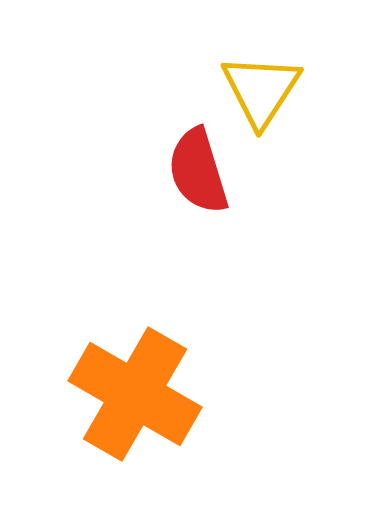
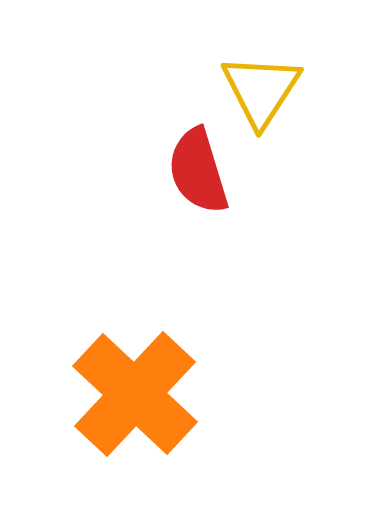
orange cross: rotated 13 degrees clockwise
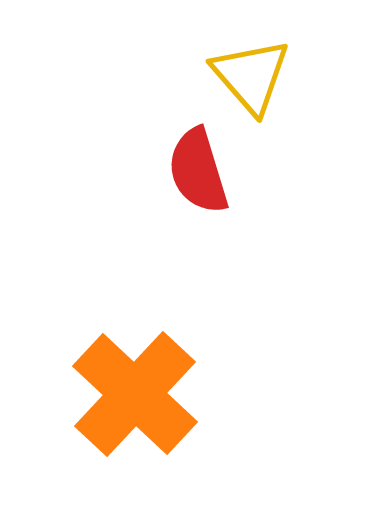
yellow triangle: moved 10 px left, 14 px up; rotated 14 degrees counterclockwise
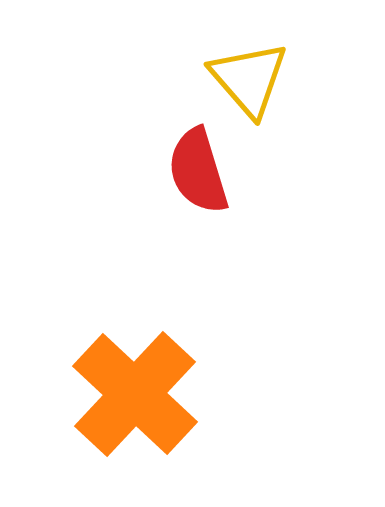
yellow triangle: moved 2 px left, 3 px down
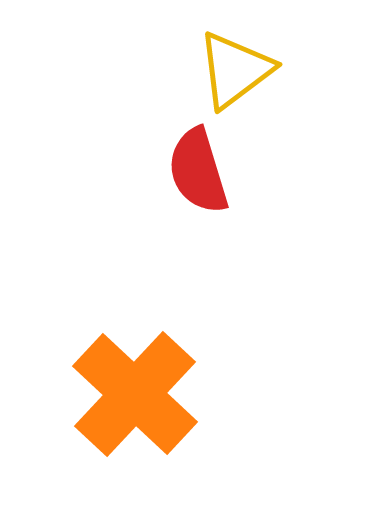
yellow triangle: moved 14 px left, 9 px up; rotated 34 degrees clockwise
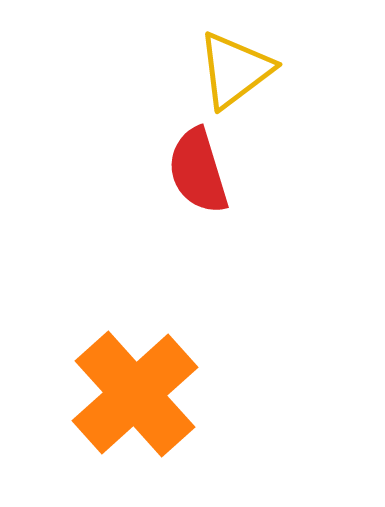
orange cross: rotated 5 degrees clockwise
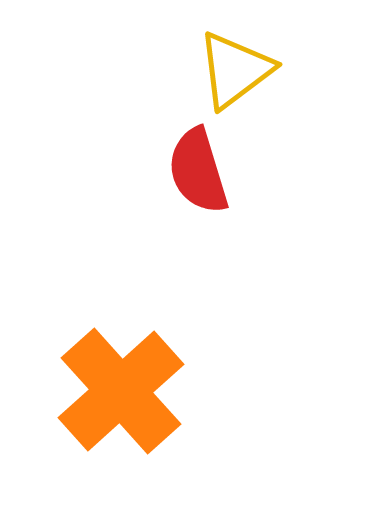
orange cross: moved 14 px left, 3 px up
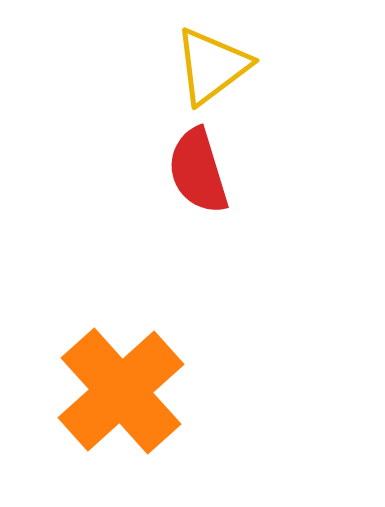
yellow triangle: moved 23 px left, 4 px up
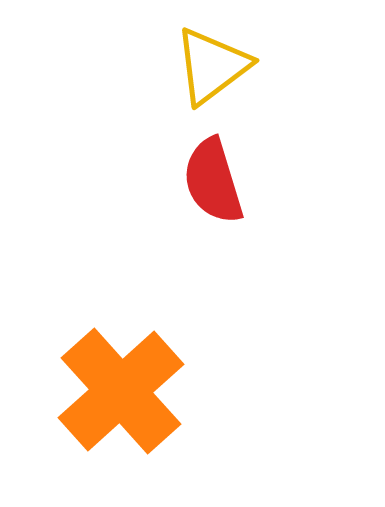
red semicircle: moved 15 px right, 10 px down
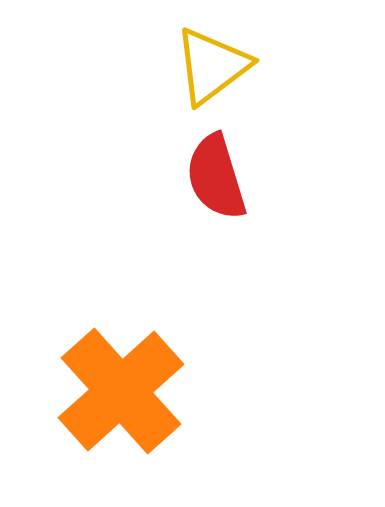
red semicircle: moved 3 px right, 4 px up
